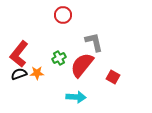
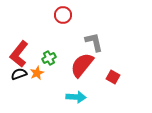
green cross: moved 10 px left
orange star: rotated 24 degrees counterclockwise
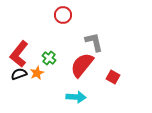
green cross: rotated 24 degrees counterclockwise
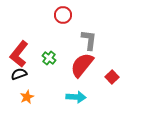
gray L-shape: moved 5 px left, 2 px up; rotated 20 degrees clockwise
orange star: moved 10 px left, 24 px down
red square: moved 1 px left; rotated 16 degrees clockwise
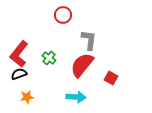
red square: moved 1 px left, 1 px down; rotated 16 degrees counterclockwise
orange star: rotated 16 degrees clockwise
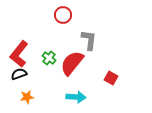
red semicircle: moved 10 px left, 2 px up
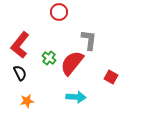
red circle: moved 4 px left, 3 px up
red L-shape: moved 1 px right, 9 px up
black semicircle: moved 1 px right, 1 px up; rotated 84 degrees clockwise
red square: moved 1 px up
orange star: moved 4 px down
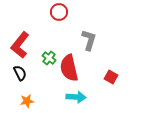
gray L-shape: rotated 10 degrees clockwise
red semicircle: moved 3 px left, 5 px down; rotated 52 degrees counterclockwise
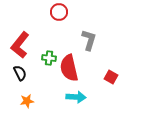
green cross: rotated 32 degrees counterclockwise
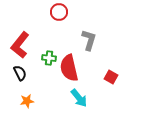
cyan arrow: moved 3 px right, 1 px down; rotated 48 degrees clockwise
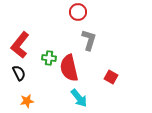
red circle: moved 19 px right
black semicircle: moved 1 px left
